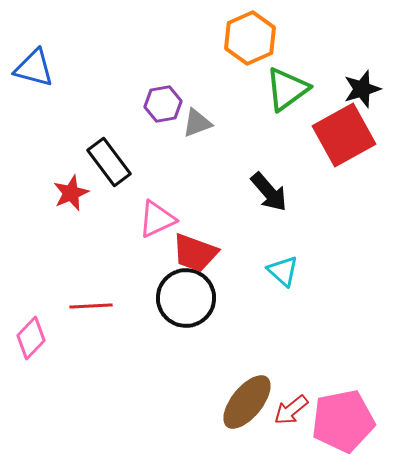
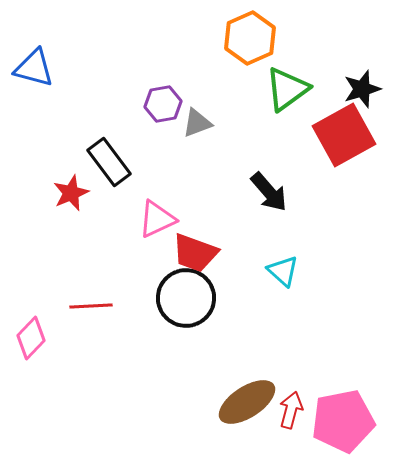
brown ellipse: rotated 18 degrees clockwise
red arrow: rotated 144 degrees clockwise
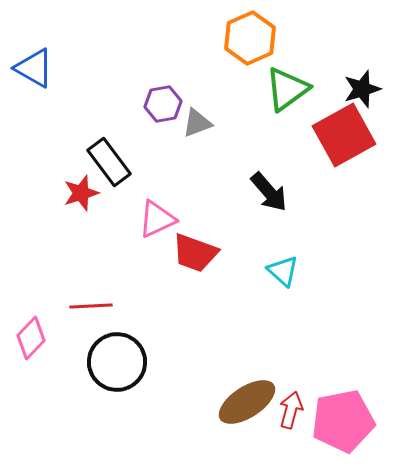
blue triangle: rotated 15 degrees clockwise
red star: moved 10 px right; rotated 6 degrees clockwise
black circle: moved 69 px left, 64 px down
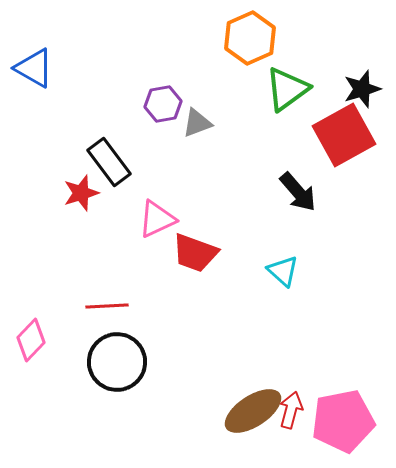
black arrow: moved 29 px right
red line: moved 16 px right
pink diamond: moved 2 px down
brown ellipse: moved 6 px right, 9 px down
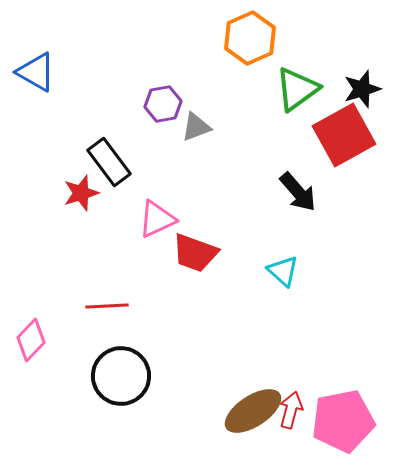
blue triangle: moved 2 px right, 4 px down
green triangle: moved 10 px right
gray triangle: moved 1 px left, 4 px down
black circle: moved 4 px right, 14 px down
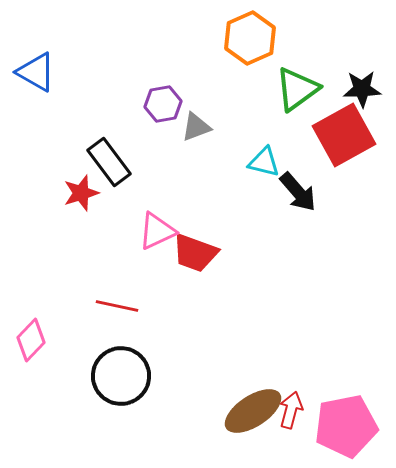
black star: rotated 15 degrees clockwise
pink triangle: moved 12 px down
cyan triangle: moved 19 px left, 109 px up; rotated 28 degrees counterclockwise
red line: moved 10 px right; rotated 15 degrees clockwise
pink pentagon: moved 3 px right, 5 px down
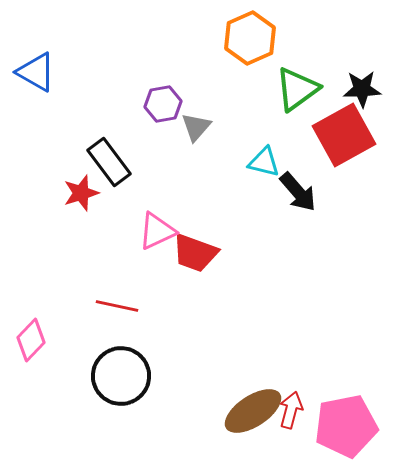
gray triangle: rotated 28 degrees counterclockwise
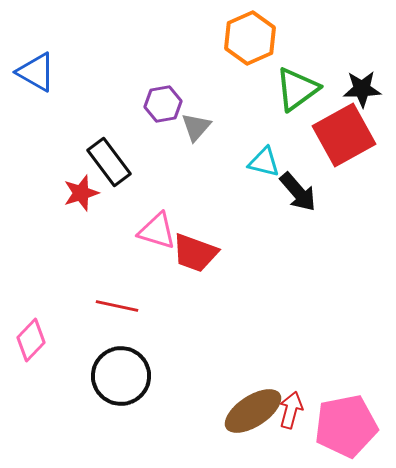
pink triangle: rotated 42 degrees clockwise
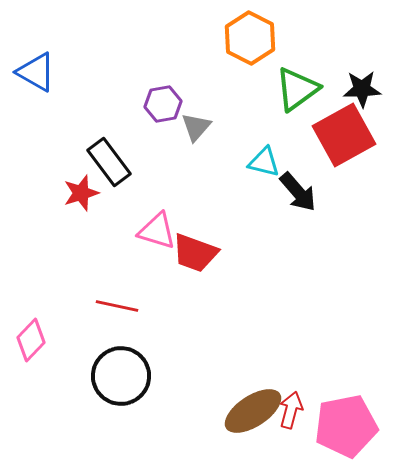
orange hexagon: rotated 9 degrees counterclockwise
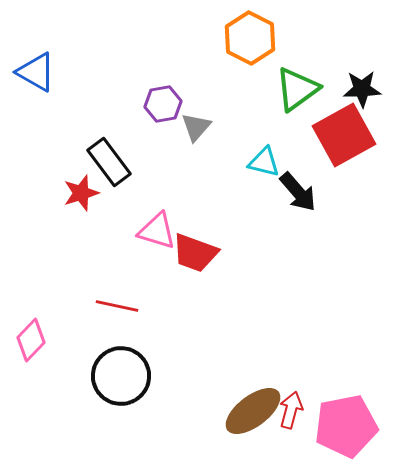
brown ellipse: rotated 4 degrees counterclockwise
